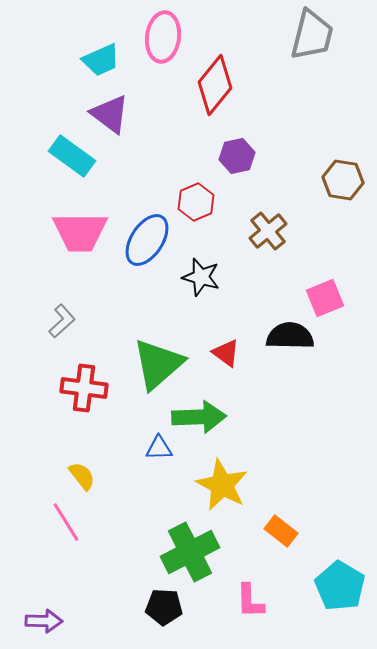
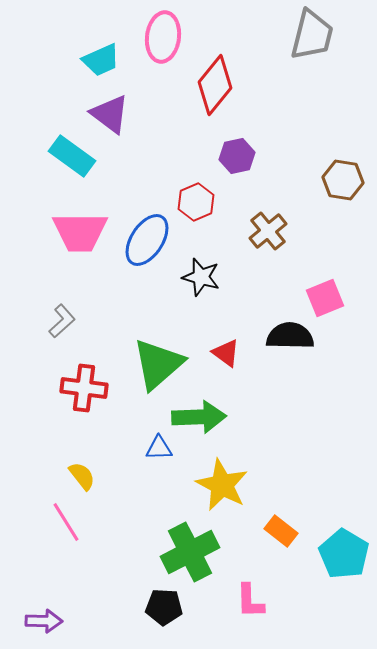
cyan pentagon: moved 4 px right, 32 px up
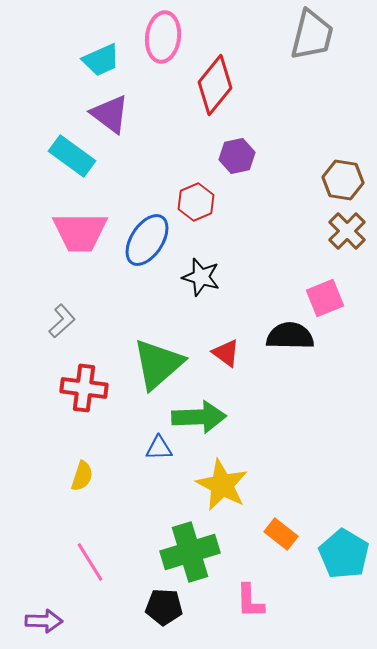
brown cross: moved 79 px right; rotated 6 degrees counterclockwise
yellow semicircle: rotated 56 degrees clockwise
pink line: moved 24 px right, 40 px down
orange rectangle: moved 3 px down
green cross: rotated 10 degrees clockwise
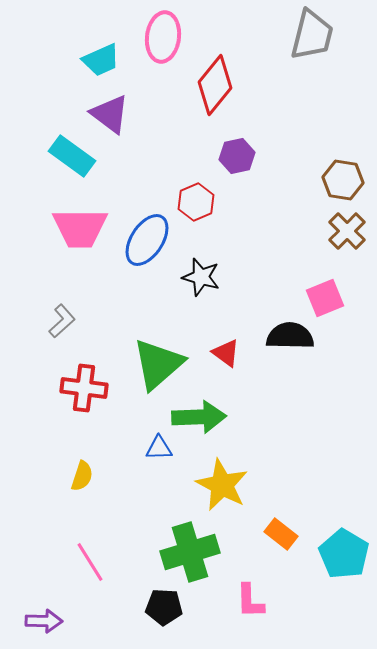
pink trapezoid: moved 4 px up
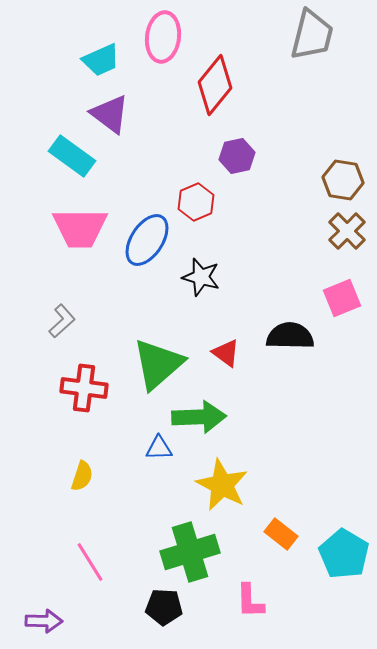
pink square: moved 17 px right
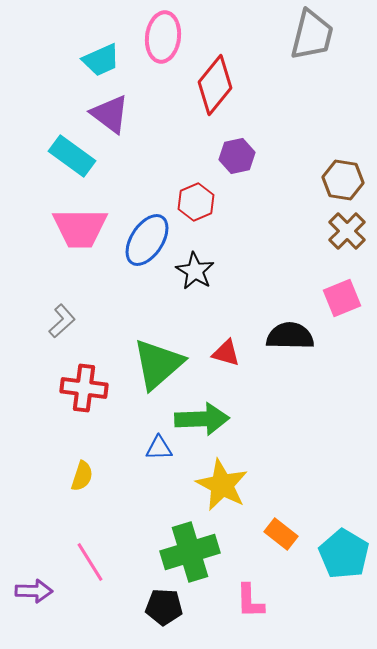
black star: moved 6 px left, 6 px up; rotated 15 degrees clockwise
red triangle: rotated 20 degrees counterclockwise
green arrow: moved 3 px right, 2 px down
purple arrow: moved 10 px left, 30 px up
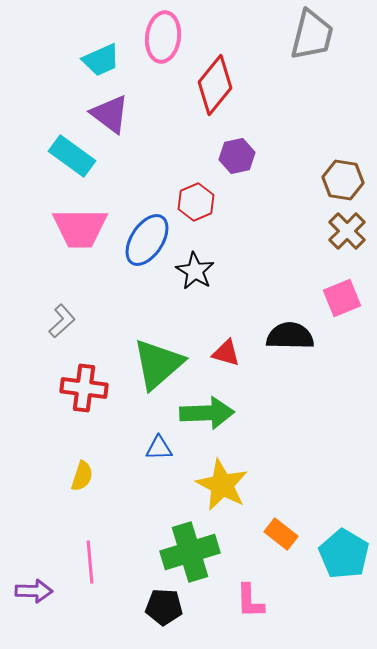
green arrow: moved 5 px right, 6 px up
pink line: rotated 27 degrees clockwise
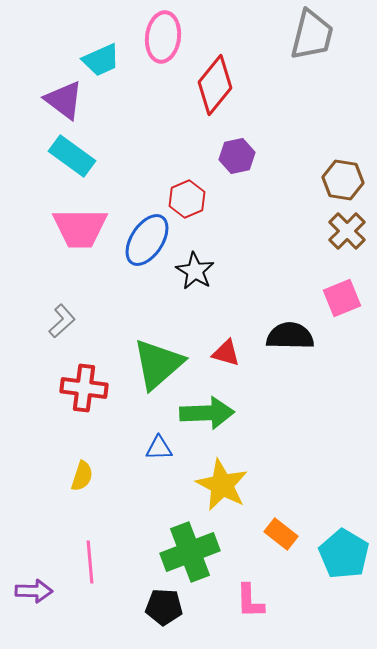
purple triangle: moved 46 px left, 14 px up
red hexagon: moved 9 px left, 3 px up
green cross: rotated 4 degrees counterclockwise
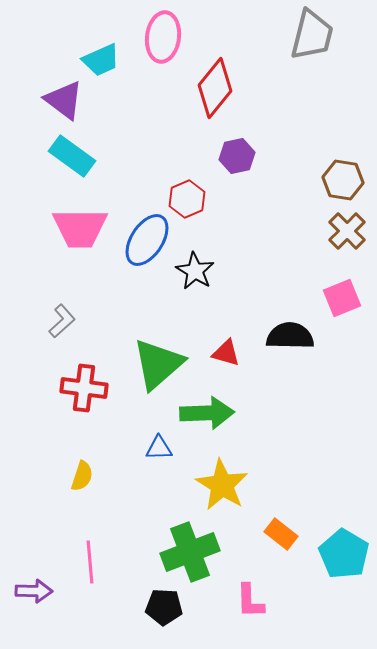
red diamond: moved 3 px down
yellow star: rotated 4 degrees clockwise
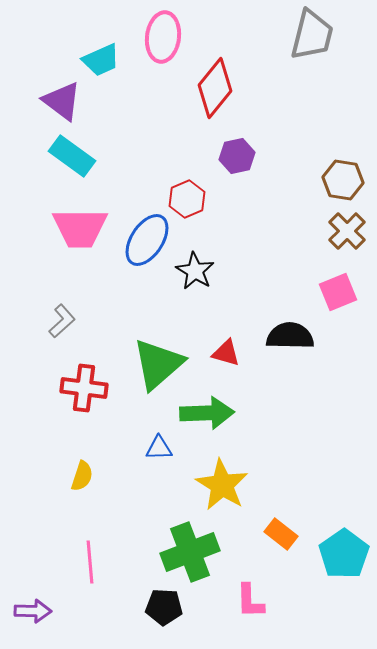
purple triangle: moved 2 px left, 1 px down
pink square: moved 4 px left, 6 px up
cyan pentagon: rotated 6 degrees clockwise
purple arrow: moved 1 px left, 20 px down
